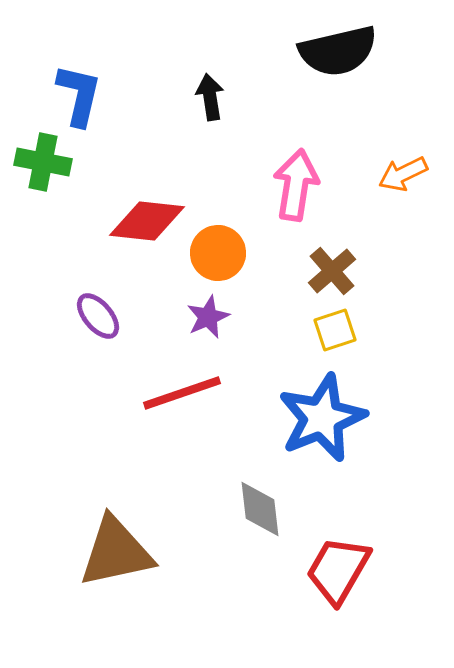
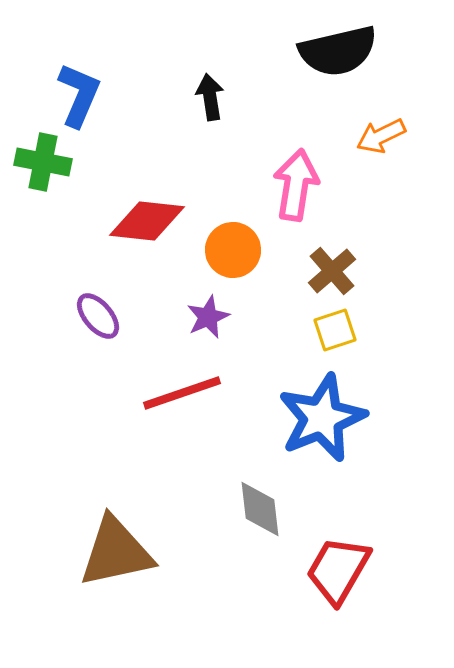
blue L-shape: rotated 10 degrees clockwise
orange arrow: moved 22 px left, 38 px up
orange circle: moved 15 px right, 3 px up
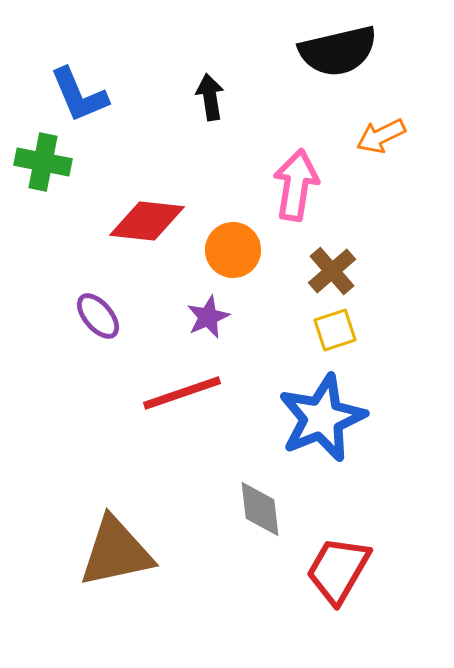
blue L-shape: rotated 134 degrees clockwise
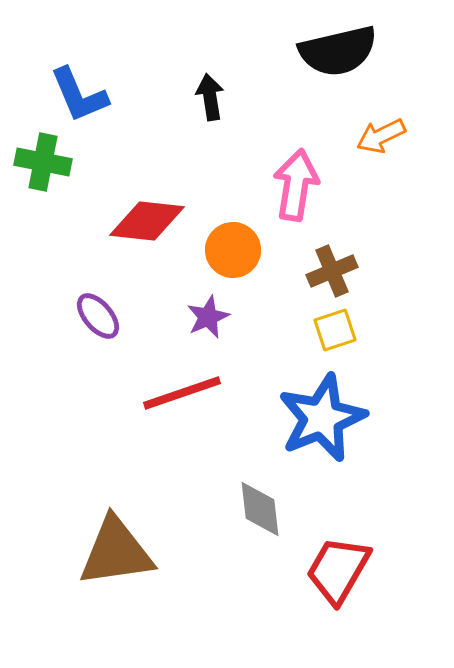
brown cross: rotated 18 degrees clockwise
brown triangle: rotated 4 degrees clockwise
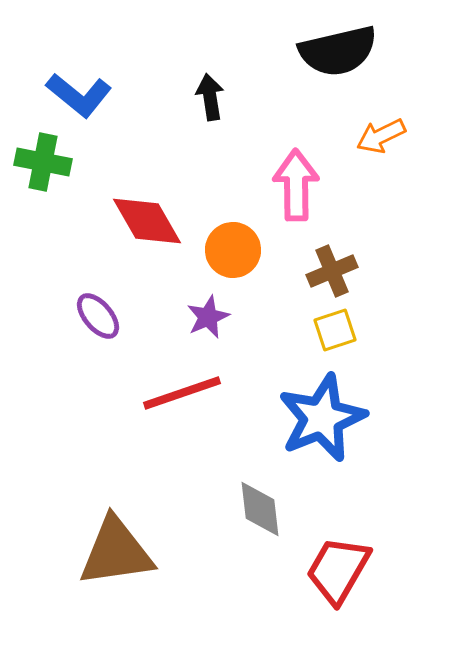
blue L-shape: rotated 28 degrees counterclockwise
pink arrow: rotated 10 degrees counterclockwise
red diamond: rotated 54 degrees clockwise
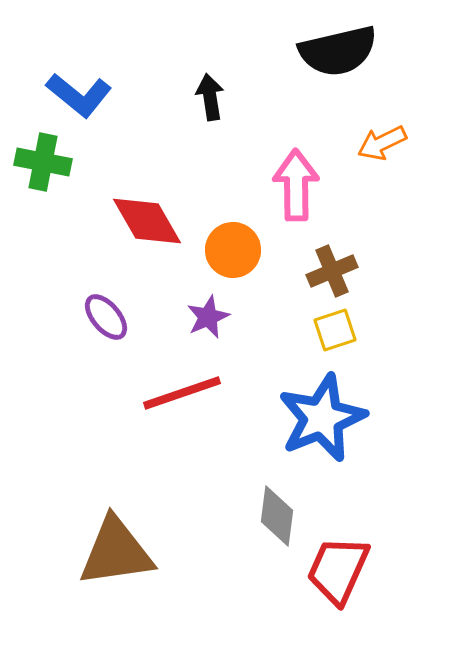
orange arrow: moved 1 px right, 7 px down
purple ellipse: moved 8 px right, 1 px down
gray diamond: moved 17 px right, 7 px down; rotated 14 degrees clockwise
red trapezoid: rotated 6 degrees counterclockwise
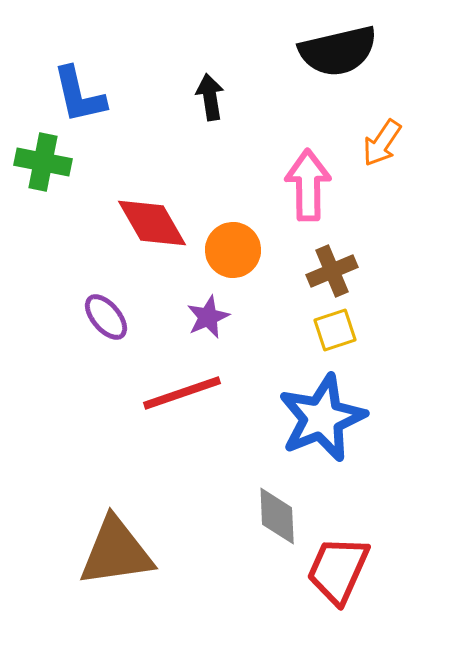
blue L-shape: rotated 38 degrees clockwise
orange arrow: rotated 30 degrees counterclockwise
pink arrow: moved 12 px right
red diamond: moved 5 px right, 2 px down
gray diamond: rotated 10 degrees counterclockwise
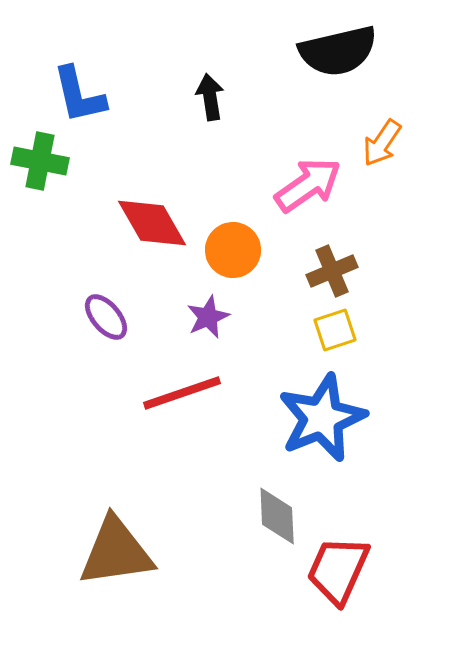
green cross: moved 3 px left, 1 px up
pink arrow: rotated 56 degrees clockwise
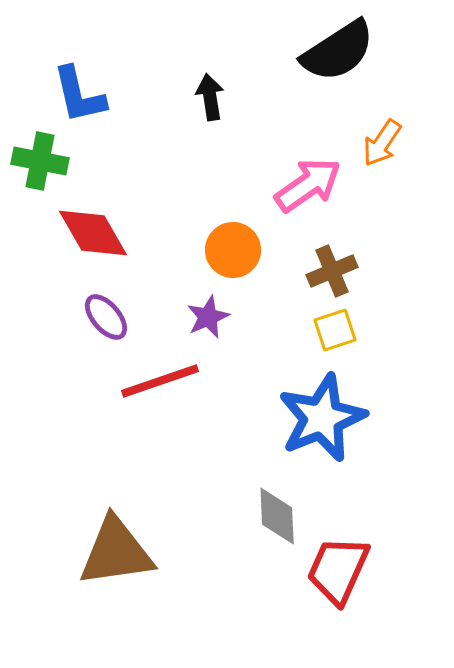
black semicircle: rotated 20 degrees counterclockwise
red diamond: moved 59 px left, 10 px down
red line: moved 22 px left, 12 px up
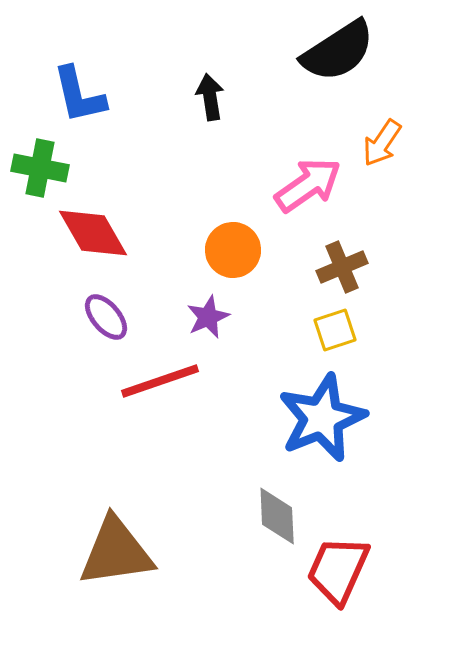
green cross: moved 7 px down
brown cross: moved 10 px right, 4 px up
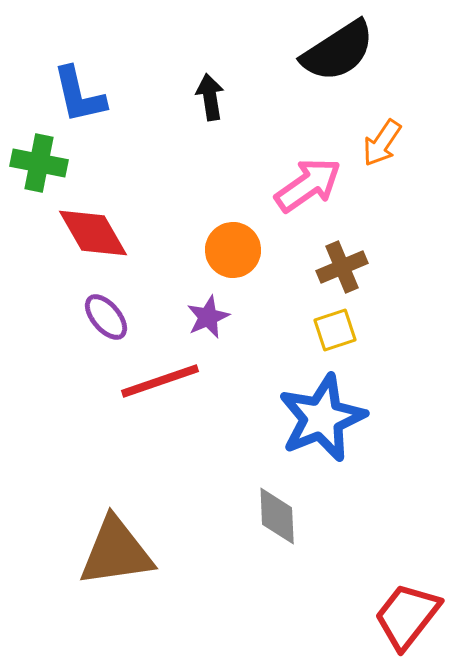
green cross: moved 1 px left, 5 px up
red trapezoid: moved 69 px right, 46 px down; rotated 14 degrees clockwise
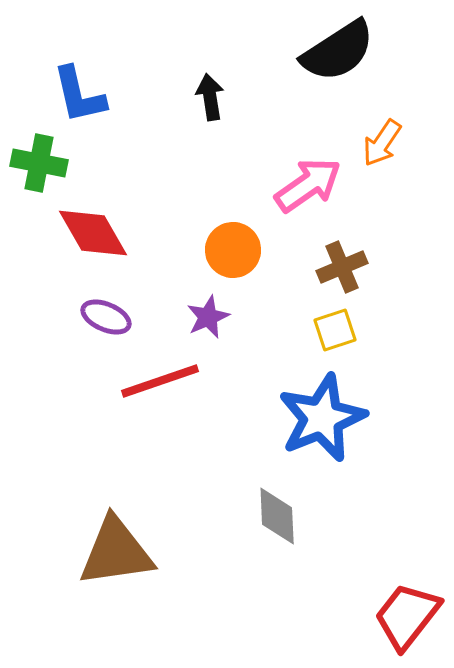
purple ellipse: rotated 27 degrees counterclockwise
